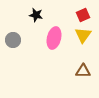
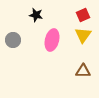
pink ellipse: moved 2 px left, 2 px down
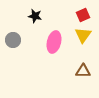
black star: moved 1 px left, 1 px down
pink ellipse: moved 2 px right, 2 px down
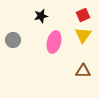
black star: moved 6 px right; rotated 24 degrees counterclockwise
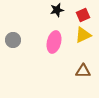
black star: moved 16 px right, 6 px up
yellow triangle: rotated 30 degrees clockwise
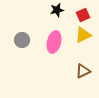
gray circle: moved 9 px right
brown triangle: rotated 28 degrees counterclockwise
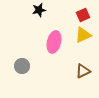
black star: moved 18 px left
gray circle: moved 26 px down
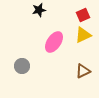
pink ellipse: rotated 20 degrees clockwise
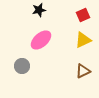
yellow triangle: moved 5 px down
pink ellipse: moved 13 px left, 2 px up; rotated 15 degrees clockwise
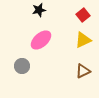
red square: rotated 16 degrees counterclockwise
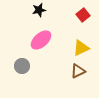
yellow triangle: moved 2 px left, 8 px down
brown triangle: moved 5 px left
